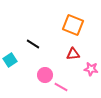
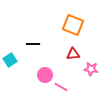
black line: rotated 32 degrees counterclockwise
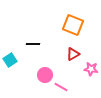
red triangle: rotated 24 degrees counterclockwise
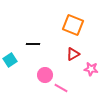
pink line: moved 1 px down
